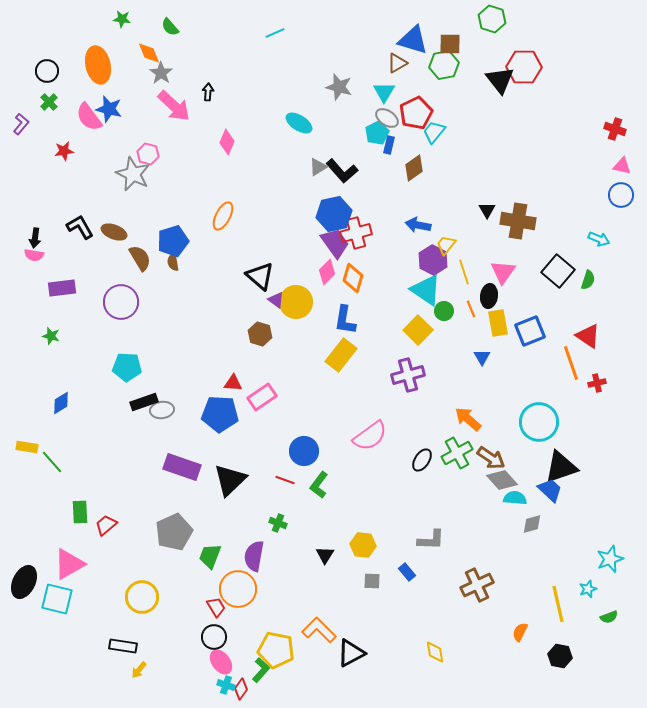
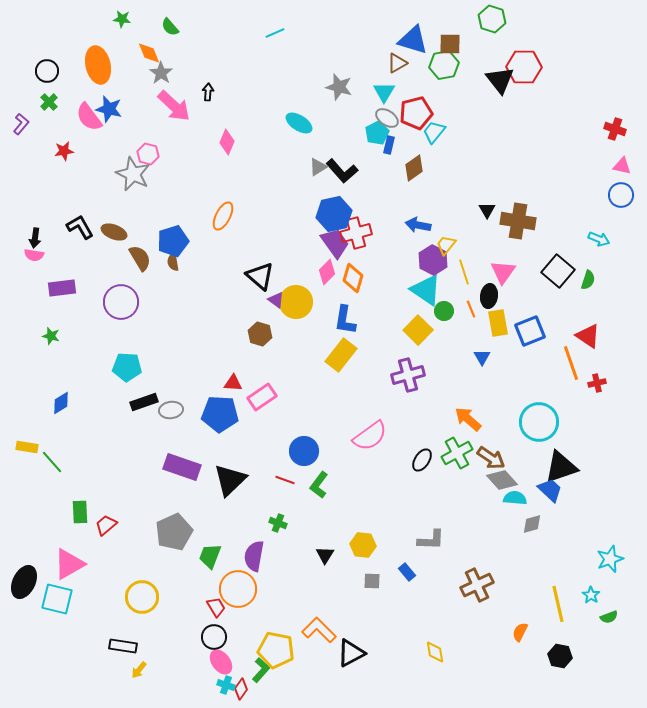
red pentagon at (416, 113): rotated 12 degrees clockwise
gray ellipse at (162, 410): moved 9 px right
cyan star at (588, 589): moved 3 px right, 6 px down; rotated 18 degrees counterclockwise
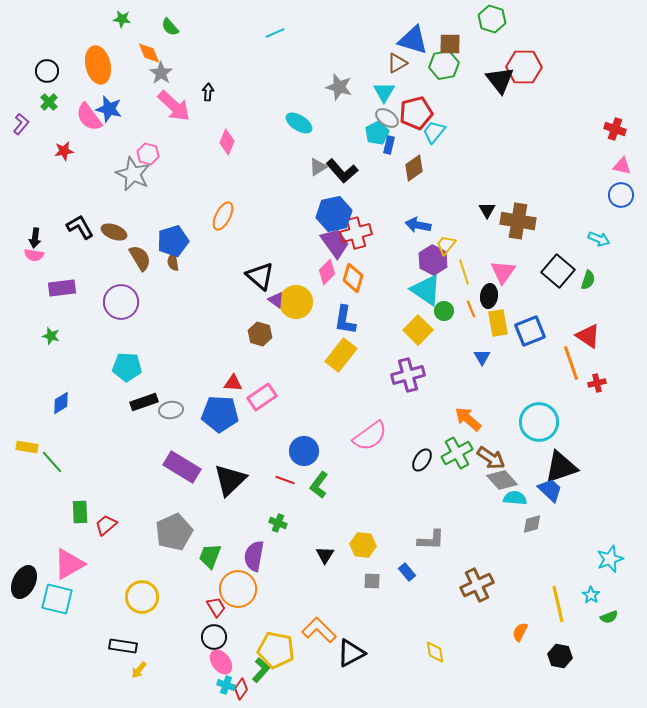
purple rectangle at (182, 467): rotated 12 degrees clockwise
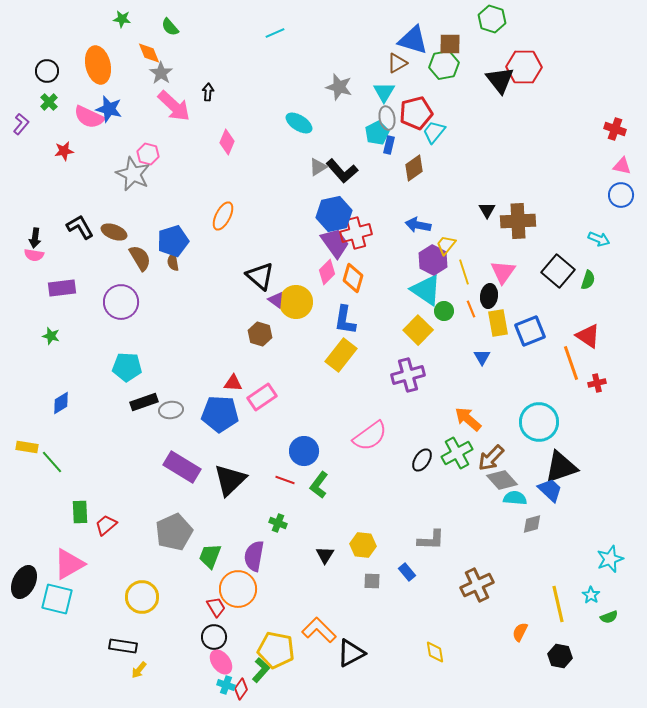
pink semicircle at (89, 117): rotated 28 degrees counterclockwise
gray ellipse at (387, 118): rotated 45 degrees clockwise
brown cross at (518, 221): rotated 12 degrees counterclockwise
brown arrow at (491, 458): rotated 100 degrees clockwise
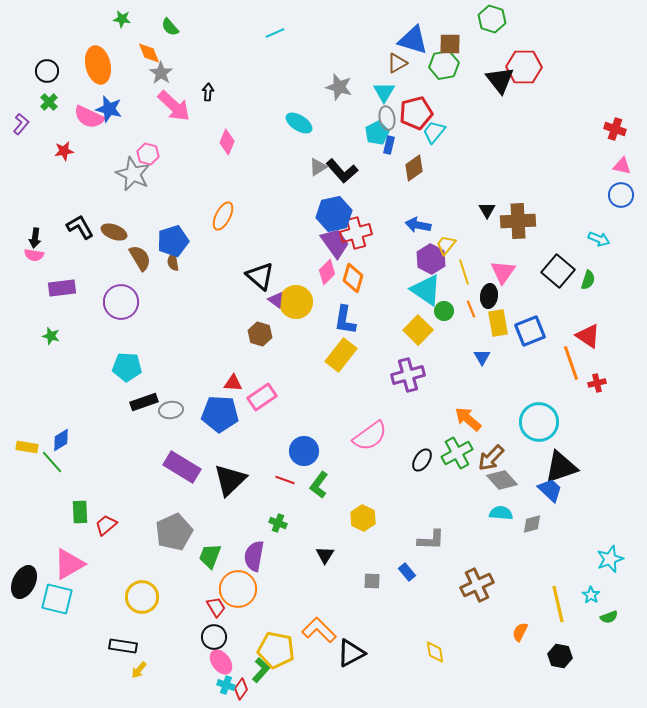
purple hexagon at (433, 260): moved 2 px left, 1 px up
blue diamond at (61, 403): moved 37 px down
cyan semicircle at (515, 498): moved 14 px left, 15 px down
yellow hexagon at (363, 545): moved 27 px up; rotated 20 degrees clockwise
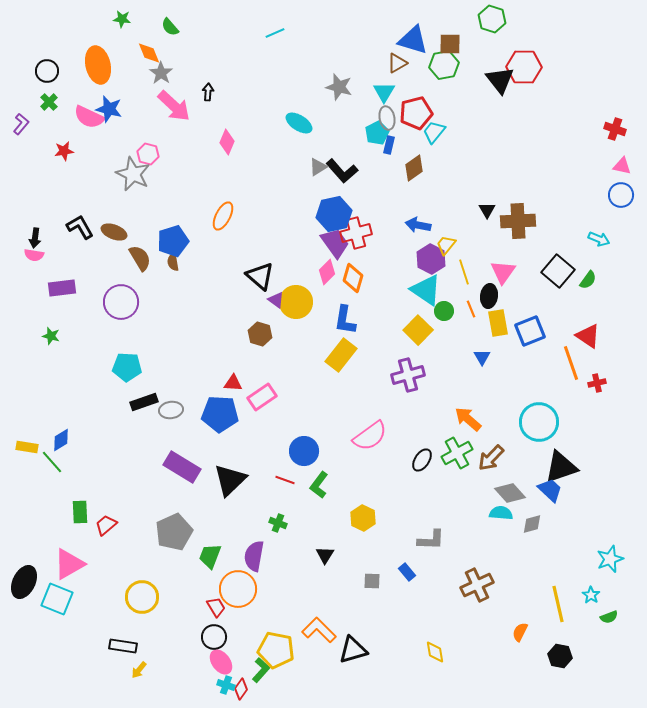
green semicircle at (588, 280): rotated 18 degrees clockwise
gray diamond at (502, 480): moved 8 px right, 13 px down
cyan square at (57, 599): rotated 8 degrees clockwise
black triangle at (351, 653): moved 2 px right, 3 px up; rotated 12 degrees clockwise
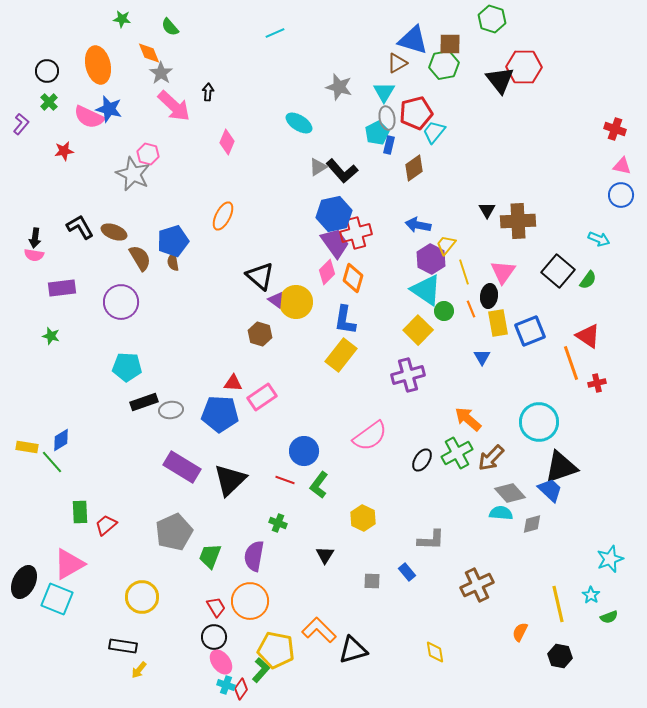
orange circle at (238, 589): moved 12 px right, 12 px down
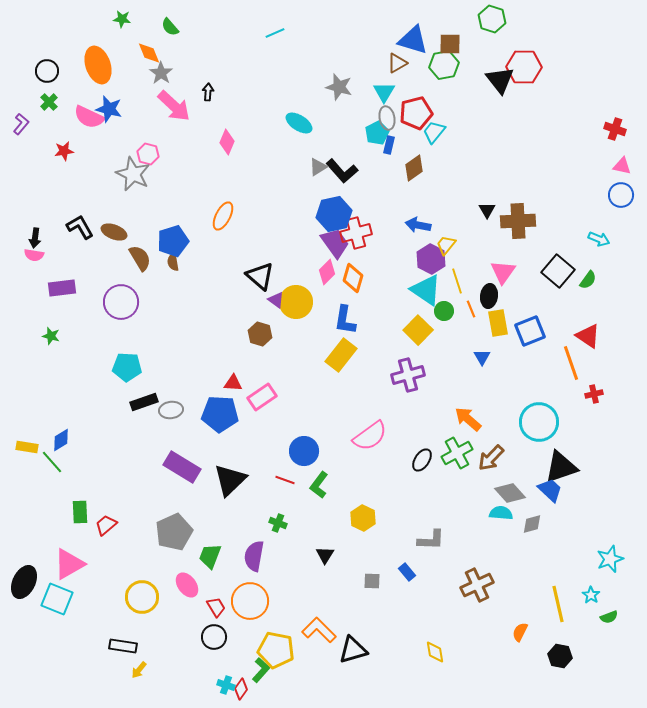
orange ellipse at (98, 65): rotated 6 degrees counterclockwise
yellow line at (464, 272): moved 7 px left, 9 px down
red cross at (597, 383): moved 3 px left, 11 px down
pink ellipse at (221, 662): moved 34 px left, 77 px up
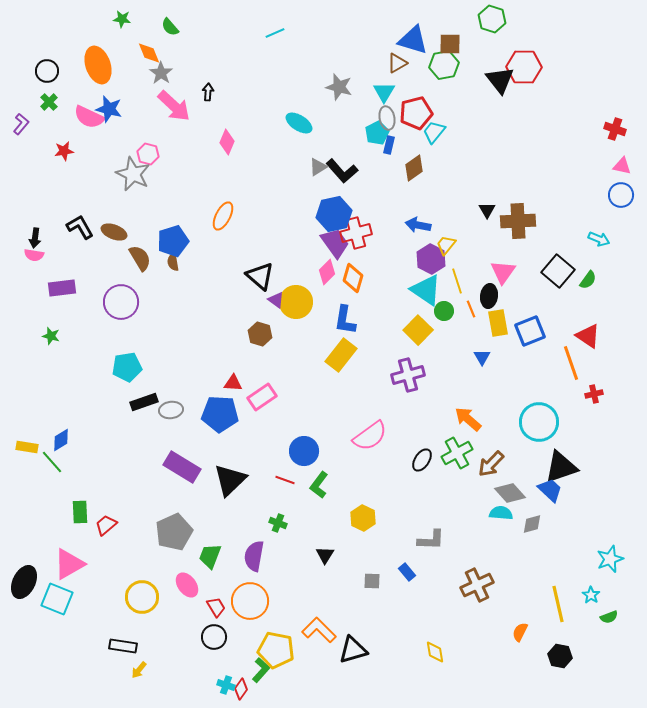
cyan pentagon at (127, 367): rotated 12 degrees counterclockwise
brown arrow at (491, 458): moved 6 px down
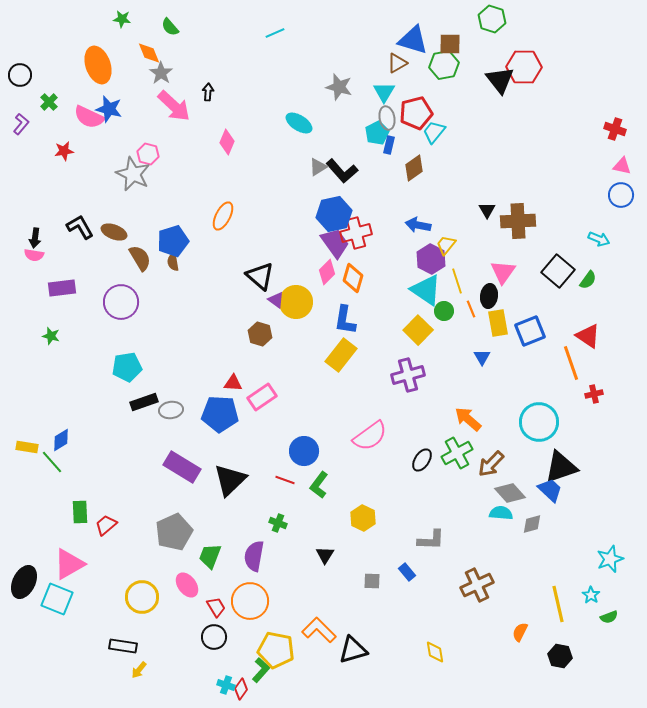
black circle at (47, 71): moved 27 px left, 4 px down
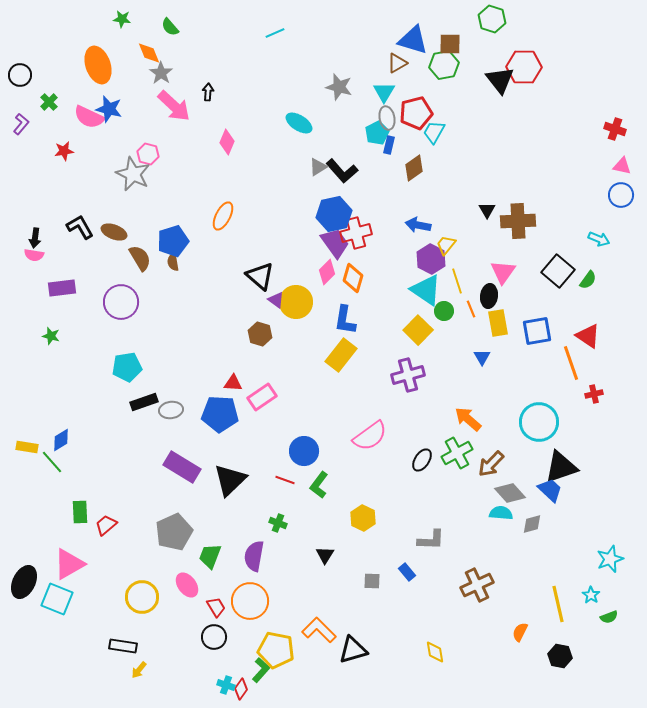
cyan trapezoid at (434, 132): rotated 10 degrees counterclockwise
blue square at (530, 331): moved 7 px right; rotated 12 degrees clockwise
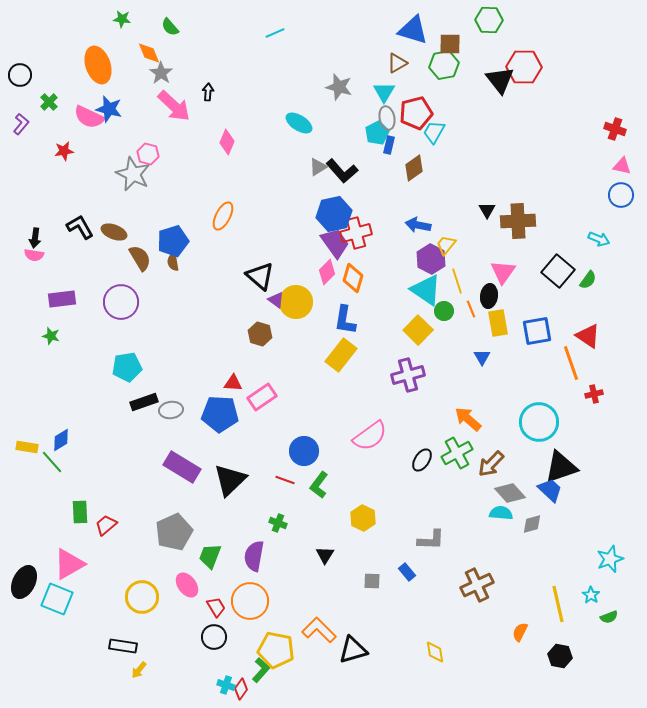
green hexagon at (492, 19): moved 3 px left, 1 px down; rotated 16 degrees counterclockwise
blue triangle at (413, 40): moved 10 px up
purple rectangle at (62, 288): moved 11 px down
